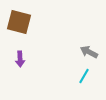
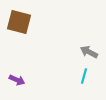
purple arrow: moved 3 px left, 21 px down; rotated 63 degrees counterclockwise
cyan line: rotated 14 degrees counterclockwise
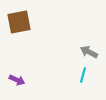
brown square: rotated 25 degrees counterclockwise
cyan line: moved 1 px left, 1 px up
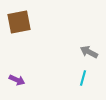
cyan line: moved 3 px down
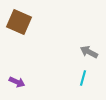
brown square: rotated 35 degrees clockwise
purple arrow: moved 2 px down
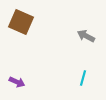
brown square: moved 2 px right
gray arrow: moved 3 px left, 16 px up
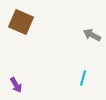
gray arrow: moved 6 px right, 1 px up
purple arrow: moved 1 px left, 3 px down; rotated 35 degrees clockwise
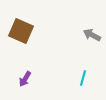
brown square: moved 9 px down
purple arrow: moved 9 px right, 6 px up; rotated 63 degrees clockwise
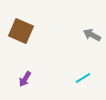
cyan line: rotated 42 degrees clockwise
